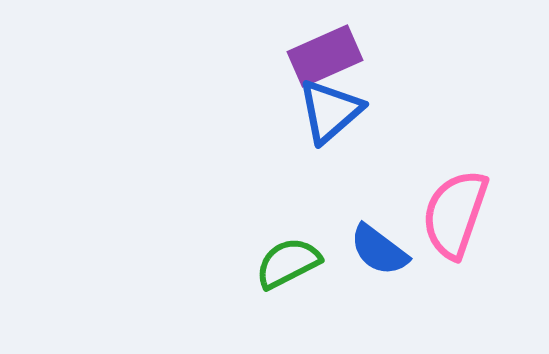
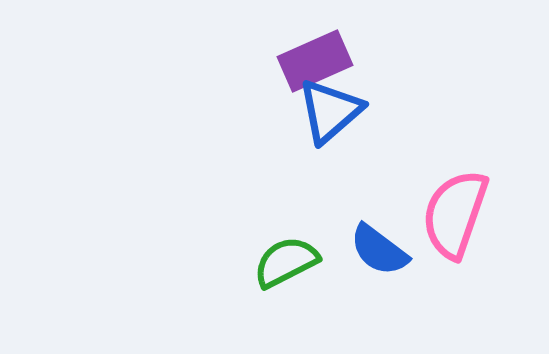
purple rectangle: moved 10 px left, 5 px down
green semicircle: moved 2 px left, 1 px up
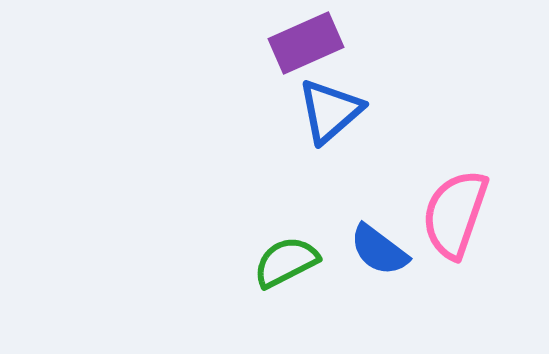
purple rectangle: moved 9 px left, 18 px up
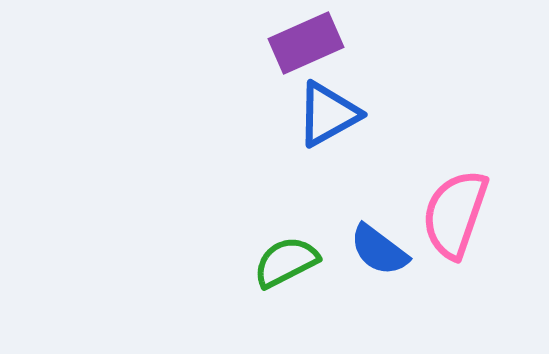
blue triangle: moved 2 px left, 3 px down; rotated 12 degrees clockwise
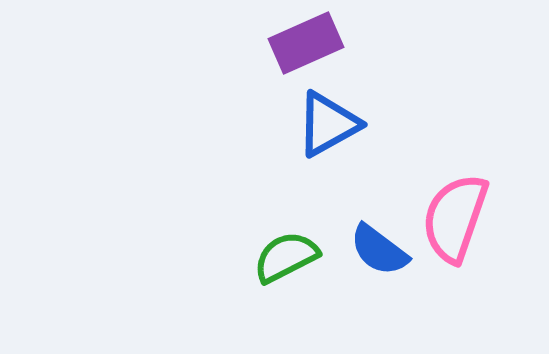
blue triangle: moved 10 px down
pink semicircle: moved 4 px down
green semicircle: moved 5 px up
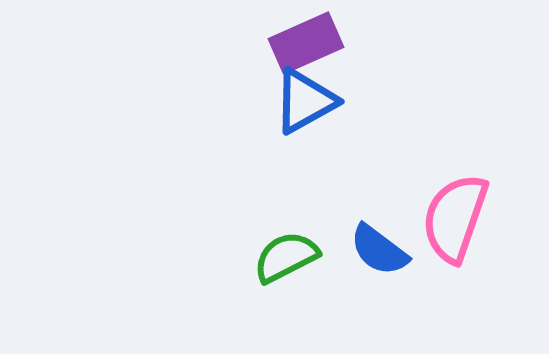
blue triangle: moved 23 px left, 23 px up
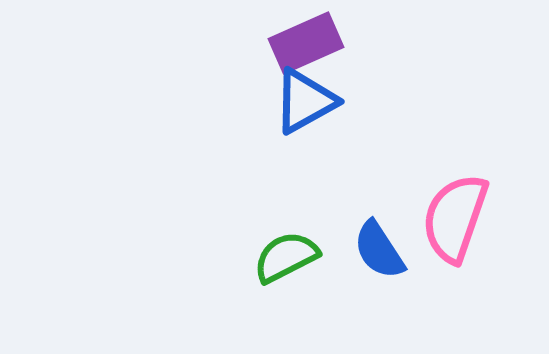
blue semicircle: rotated 20 degrees clockwise
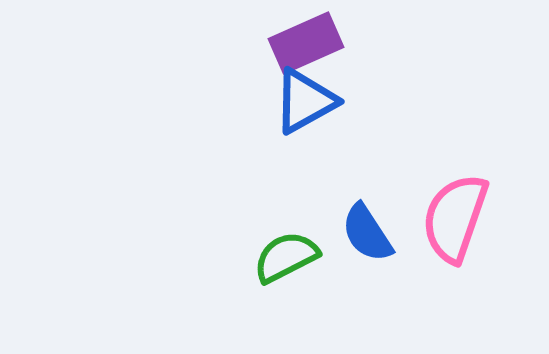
blue semicircle: moved 12 px left, 17 px up
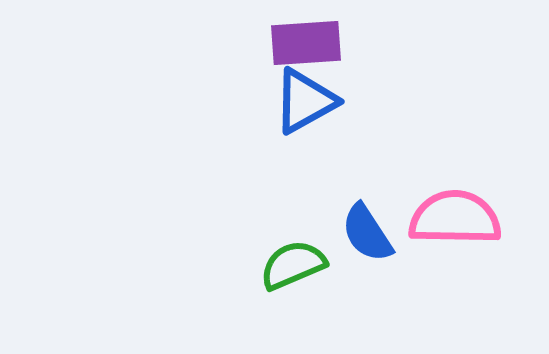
purple rectangle: rotated 20 degrees clockwise
pink semicircle: rotated 72 degrees clockwise
green semicircle: moved 7 px right, 8 px down; rotated 4 degrees clockwise
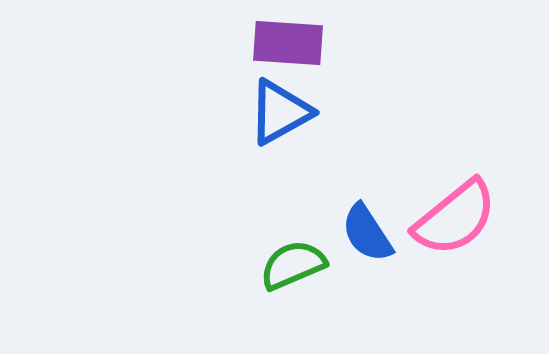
purple rectangle: moved 18 px left; rotated 8 degrees clockwise
blue triangle: moved 25 px left, 11 px down
pink semicircle: rotated 140 degrees clockwise
